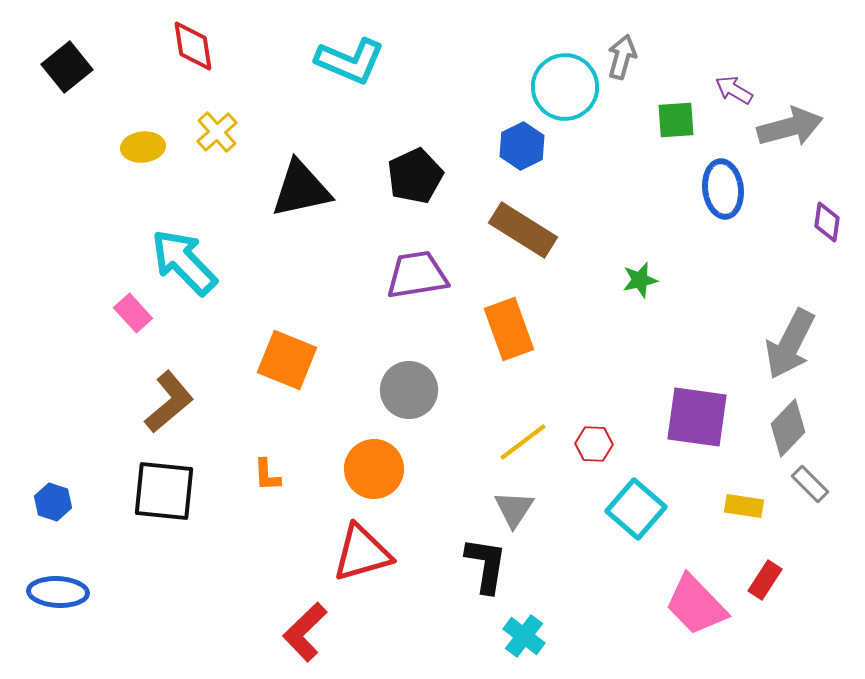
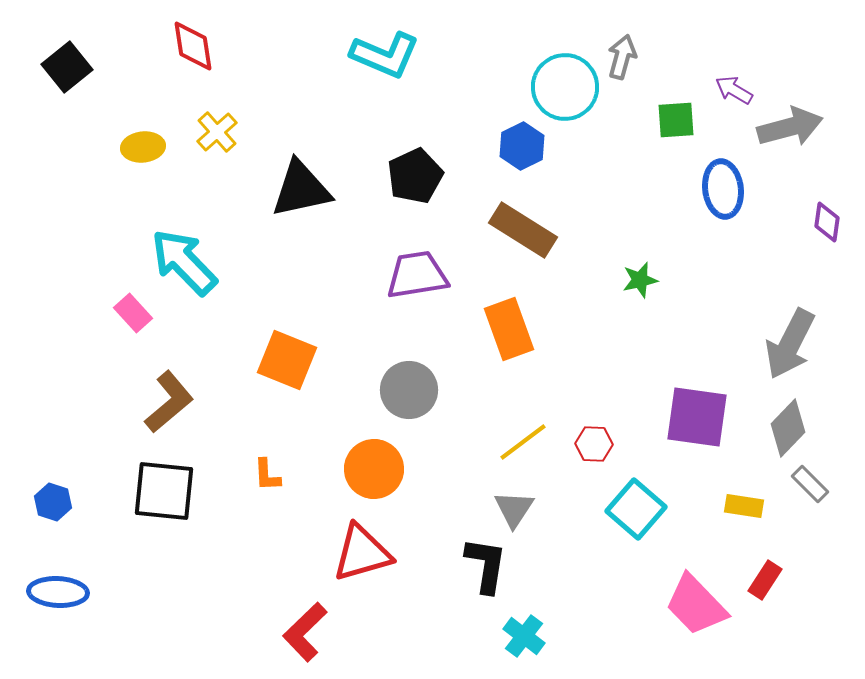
cyan L-shape at (350, 61): moved 35 px right, 6 px up
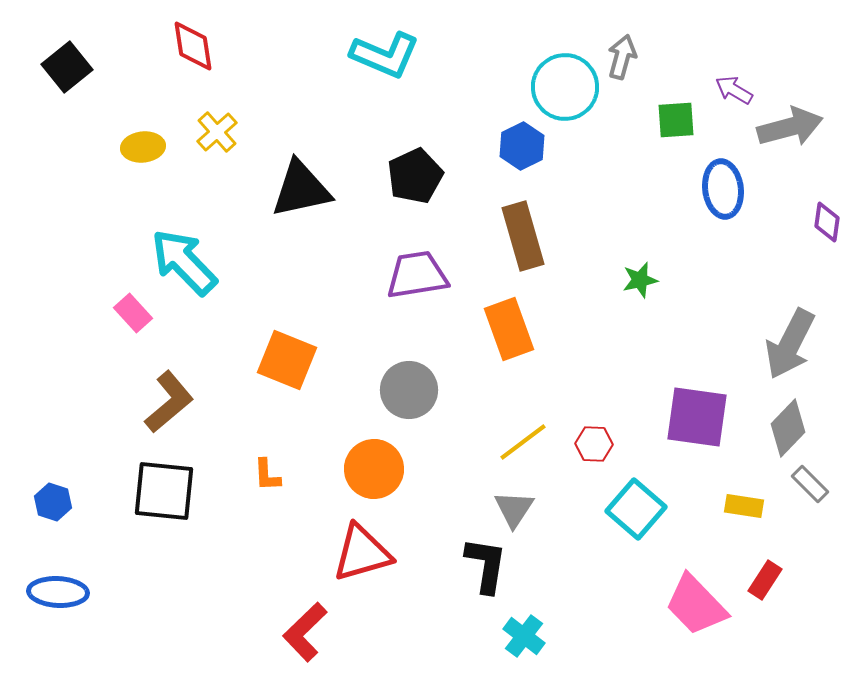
brown rectangle at (523, 230): moved 6 px down; rotated 42 degrees clockwise
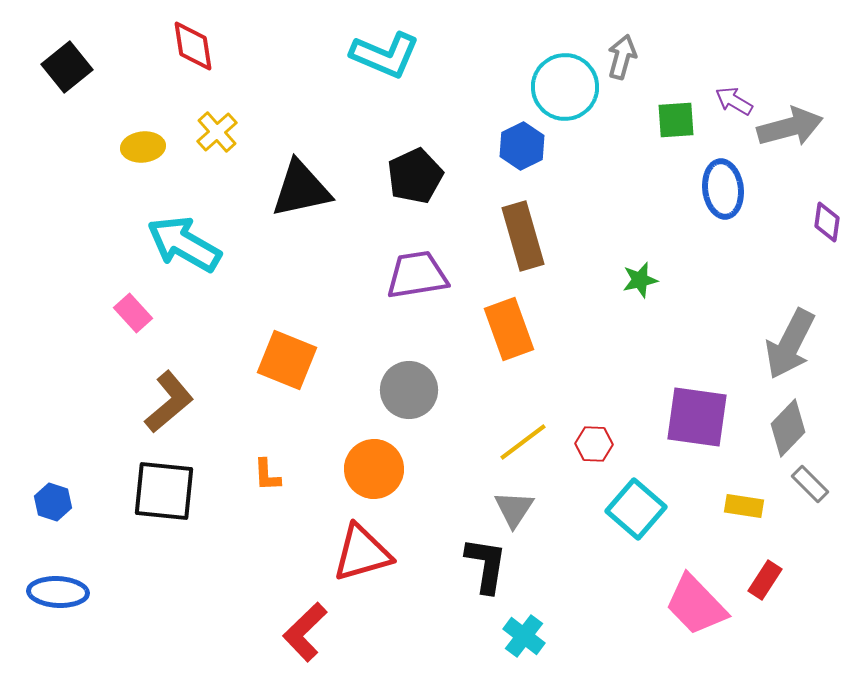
purple arrow at (734, 90): moved 11 px down
cyan arrow at (184, 262): moved 18 px up; rotated 16 degrees counterclockwise
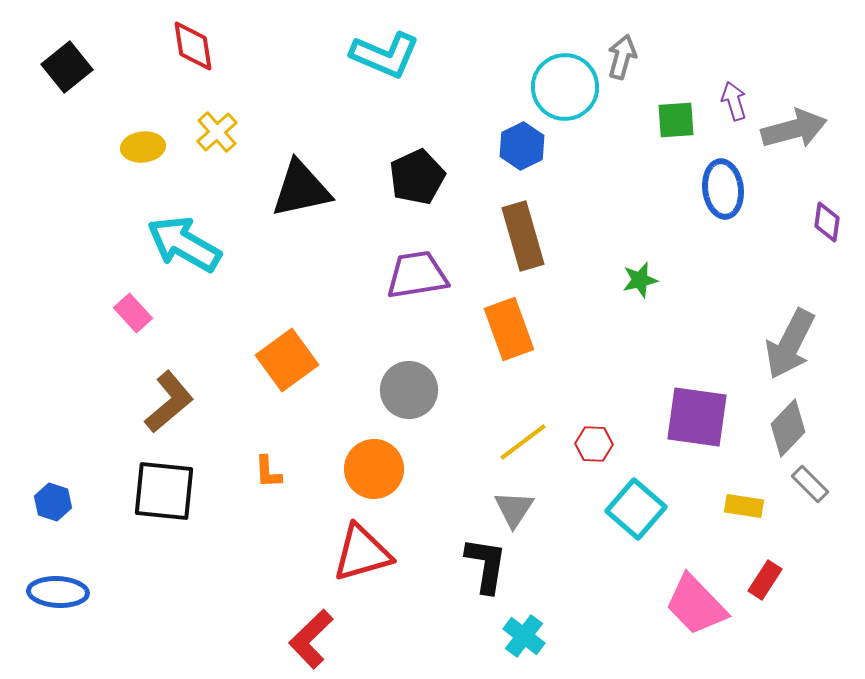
purple arrow at (734, 101): rotated 42 degrees clockwise
gray arrow at (790, 127): moved 4 px right, 2 px down
black pentagon at (415, 176): moved 2 px right, 1 px down
orange square at (287, 360): rotated 32 degrees clockwise
orange L-shape at (267, 475): moved 1 px right, 3 px up
red L-shape at (305, 632): moved 6 px right, 7 px down
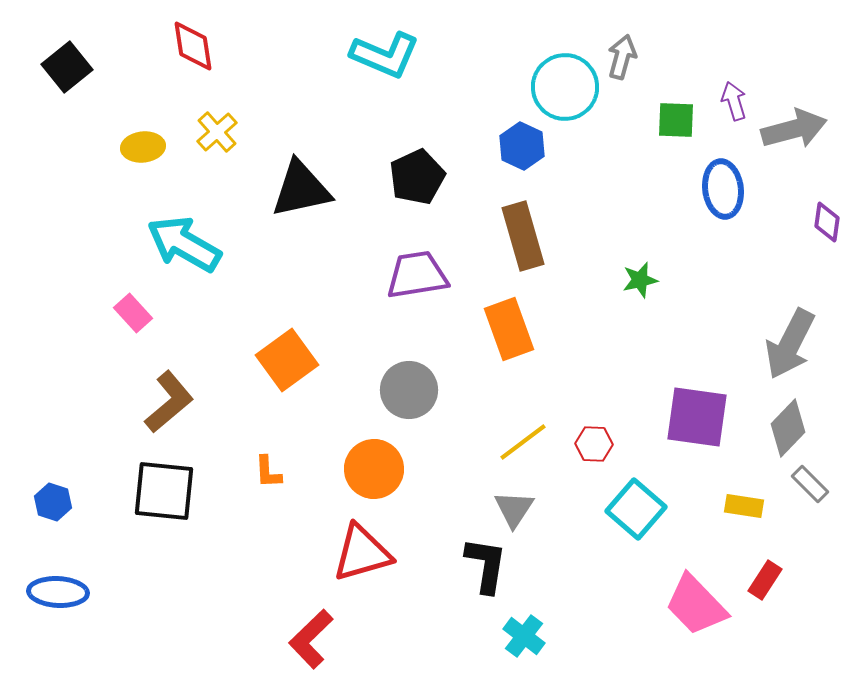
green square at (676, 120): rotated 6 degrees clockwise
blue hexagon at (522, 146): rotated 9 degrees counterclockwise
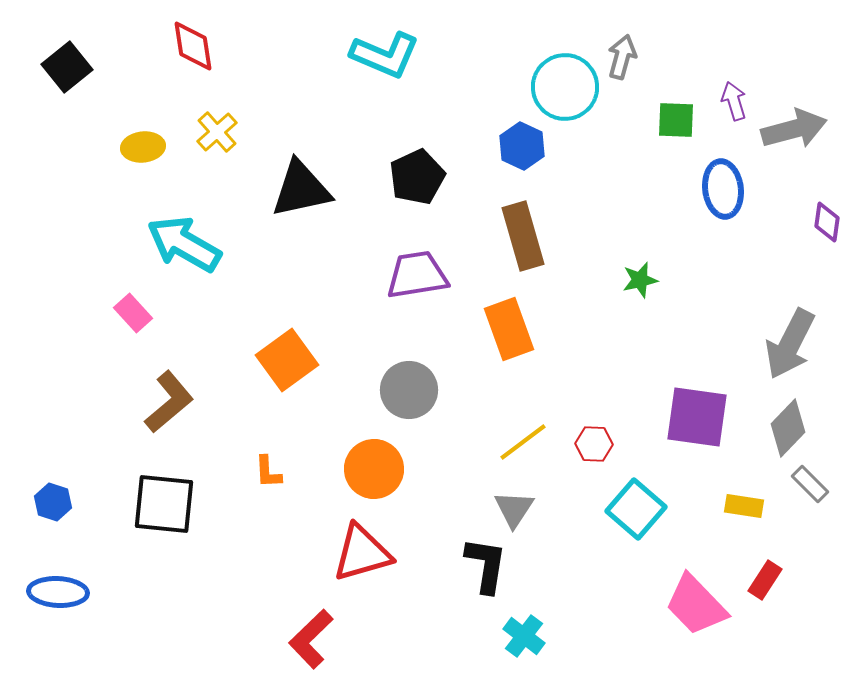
black square at (164, 491): moved 13 px down
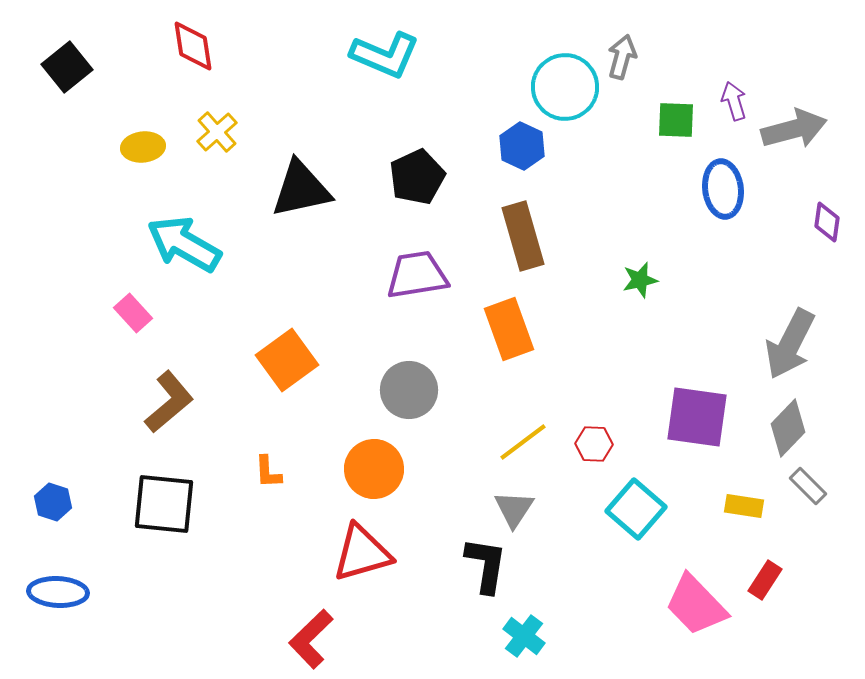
gray rectangle at (810, 484): moved 2 px left, 2 px down
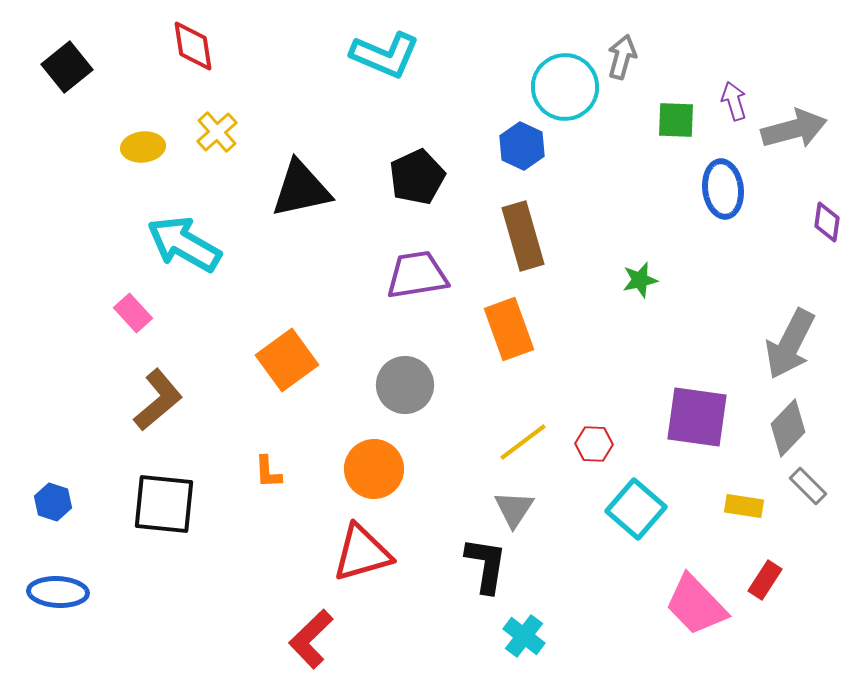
gray circle at (409, 390): moved 4 px left, 5 px up
brown L-shape at (169, 402): moved 11 px left, 2 px up
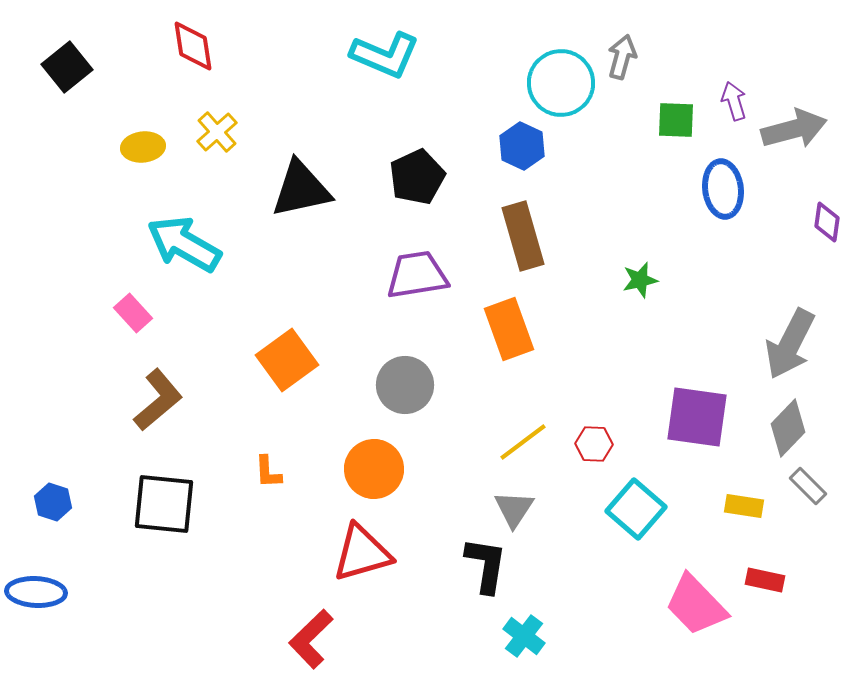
cyan circle at (565, 87): moved 4 px left, 4 px up
red rectangle at (765, 580): rotated 69 degrees clockwise
blue ellipse at (58, 592): moved 22 px left
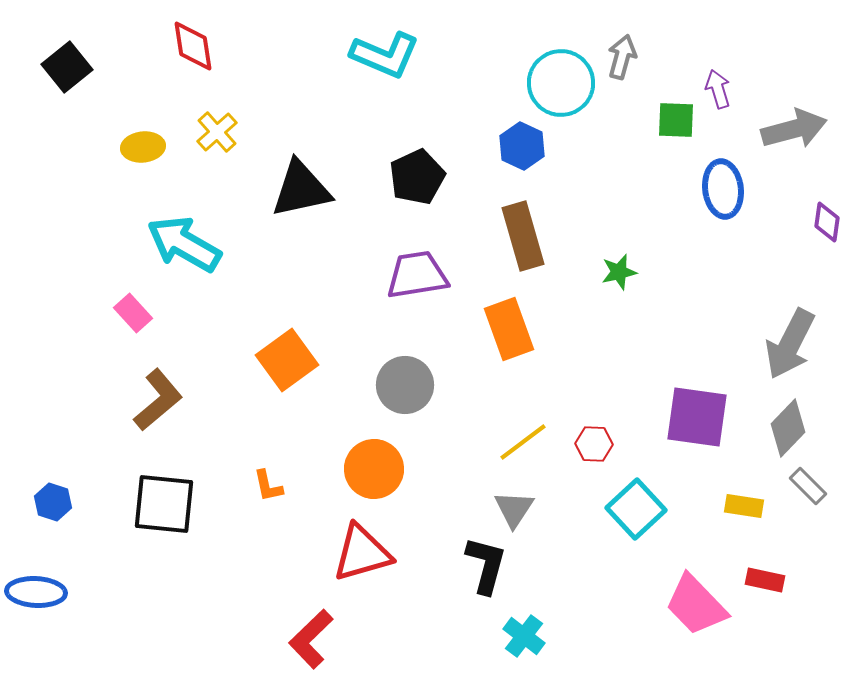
purple arrow at (734, 101): moved 16 px left, 12 px up
green star at (640, 280): moved 21 px left, 8 px up
orange L-shape at (268, 472): moved 14 px down; rotated 9 degrees counterclockwise
cyan square at (636, 509): rotated 6 degrees clockwise
black L-shape at (486, 565): rotated 6 degrees clockwise
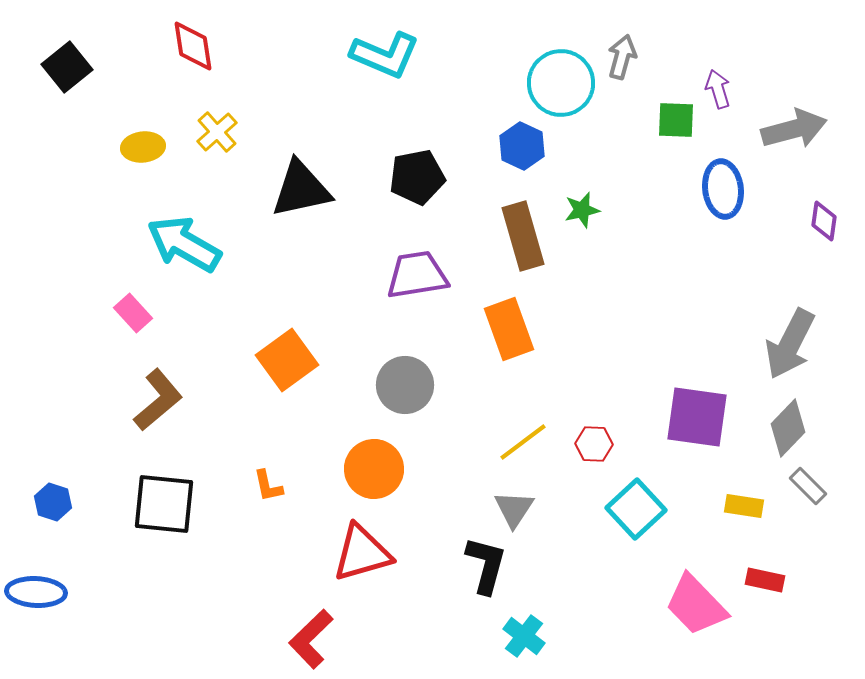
black pentagon at (417, 177): rotated 14 degrees clockwise
purple diamond at (827, 222): moved 3 px left, 1 px up
green star at (619, 272): moved 37 px left, 62 px up
